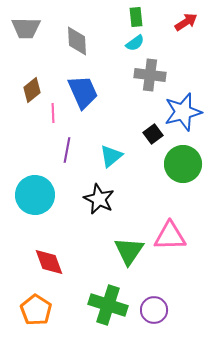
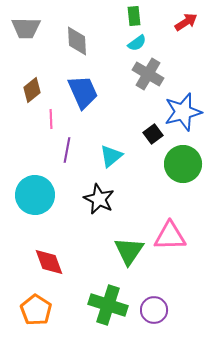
green rectangle: moved 2 px left, 1 px up
cyan semicircle: moved 2 px right
gray cross: moved 2 px left, 1 px up; rotated 24 degrees clockwise
pink line: moved 2 px left, 6 px down
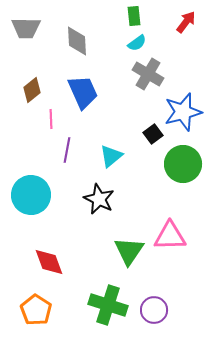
red arrow: rotated 20 degrees counterclockwise
cyan circle: moved 4 px left
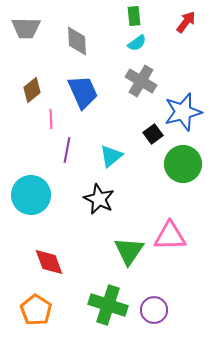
gray cross: moved 7 px left, 7 px down
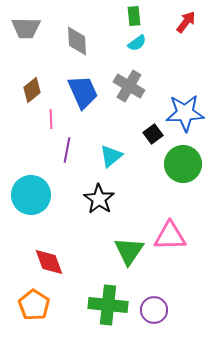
gray cross: moved 12 px left, 5 px down
blue star: moved 2 px right, 1 px down; rotated 12 degrees clockwise
black star: rotated 8 degrees clockwise
green cross: rotated 12 degrees counterclockwise
orange pentagon: moved 2 px left, 5 px up
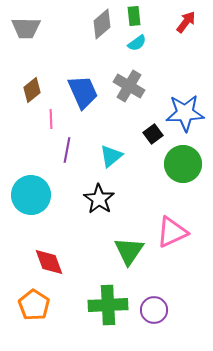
gray diamond: moved 25 px right, 17 px up; rotated 52 degrees clockwise
pink triangle: moved 2 px right, 4 px up; rotated 24 degrees counterclockwise
green cross: rotated 9 degrees counterclockwise
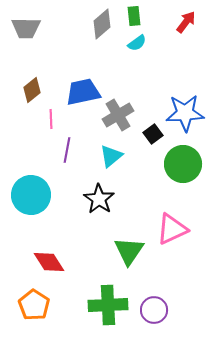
gray cross: moved 11 px left, 29 px down; rotated 28 degrees clockwise
blue trapezoid: rotated 78 degrees counterclockwise
pink triangle: moved 3 px up
red diamond: rotated 12 degrees counterclockwise
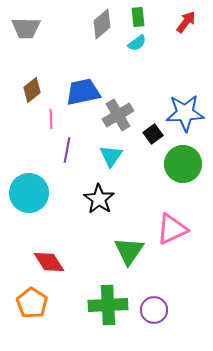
green rectangle: moved 4 px right, 1 px down
cyan triangle: rotated 15 degrees counterclockwise
cyan circle: moved 2 px left, 2 px up
orange pentagon: moved 2 px left, 2 px up
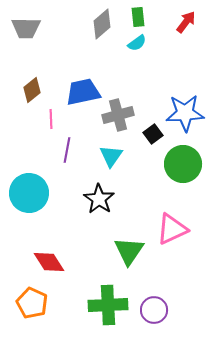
gray cross: rotated 16 degrees clockwise
orange pentagon: rotated 8 degrees counterclockwise
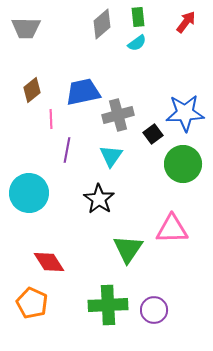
pink triangle: rotated 24 degrees clockwise
green triangle: moved 1 px left, 2 px up
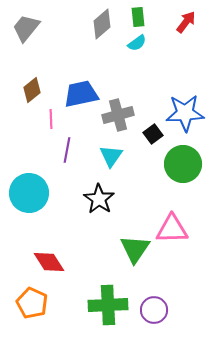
gray trapezoid: rotated 128 degrees clockwise
blue trapezoid: moved 2 px left, 2 px down
green triangle: moved 7 px right
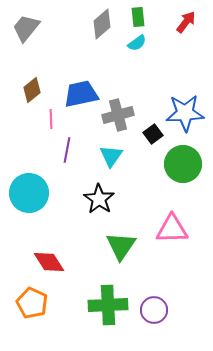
green triangle: moved 14 px left, 3 px up
